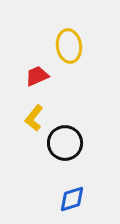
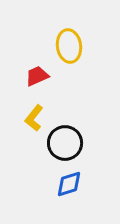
blue diamond: moved 3 px left, 15 px up
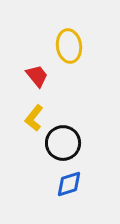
red trapezoid: rotated 75 degrees clockwise
black circle: moved 2 px left
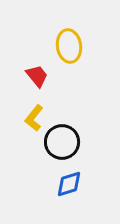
black circle: moved 1 px left, 1 px up
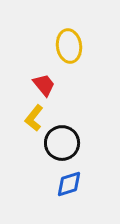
red trapezoid: moved 7 px right, 9 px down
black circle: moved 1 px down
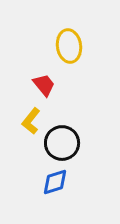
yellow L-shape: moved 3 px left, 3 px down
blue diamond: moved 14 px left, 2 px up
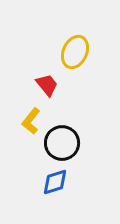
yellow ellipse: moved 6 px right, 6 px down; rotated 32 degrees clockwise
red trapezoid: moved 3 px right
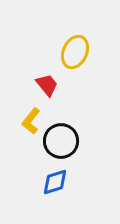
black circle: moved 1 px left, 2 px up
